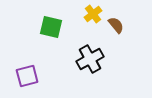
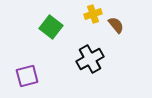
yellow cross: rotated 18 degrees clockwise
green square: rotated 25 degrees clockwise
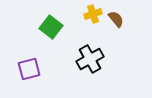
brown semicircle: moved 6 px up
purple square: moved 2 px right, 7 px up
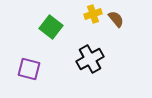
purple square: rotated 30 degrees clockwise
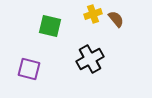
green square: moved 1 px left, 1 px up; rotated 25 degrees counterclockwise
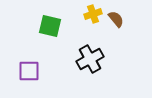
purple square: moved 2 px down; rotated 15 degrees counterclockwise
